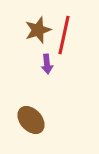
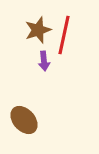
purple arrow: moved 3 px left, 3 px up
brown ellipse: moved 7 px left
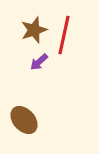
brown star: moved 4 px left
purple arrow: moved 5 px left, 1 px down; rotated 54 degrees clockwise
